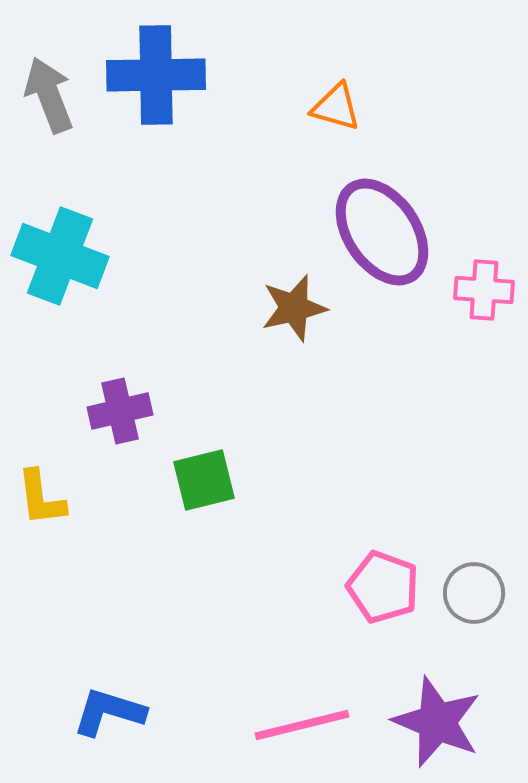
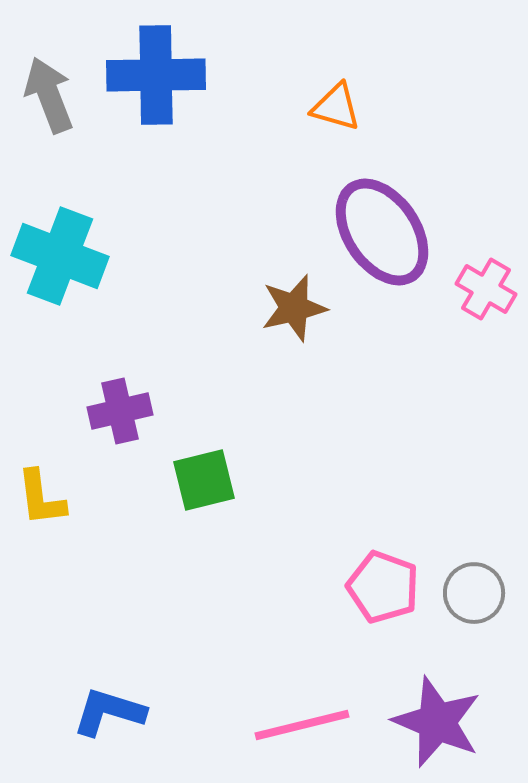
pink cross: moved 2 px right, 1 px up; rotated 26 degrees clockwise
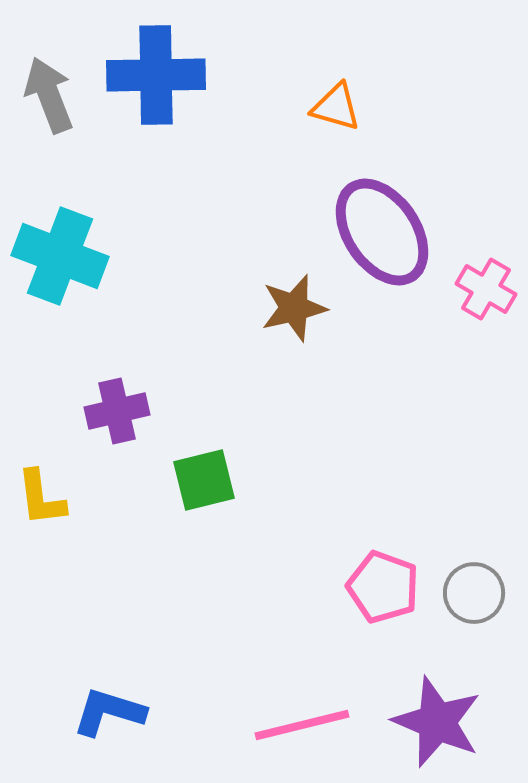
purple cross: moved 3 px left
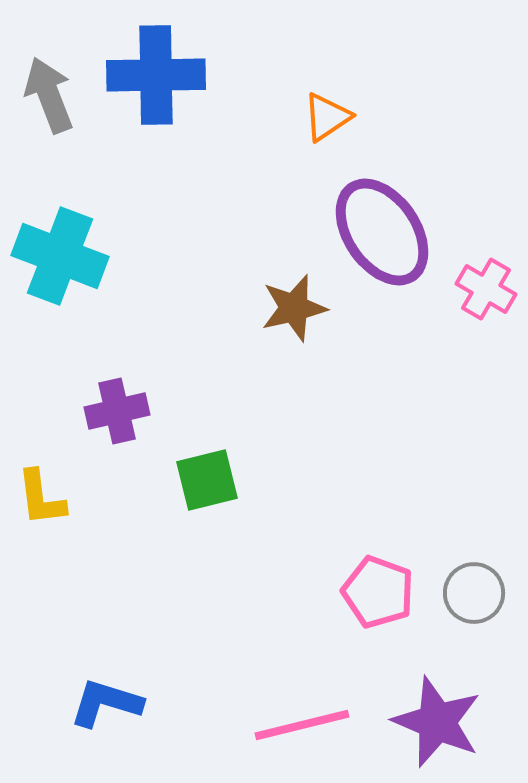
orange triangle: moved 9 px left, 10 px down; rotated 50 degrees counterclockwise
green square: moved 3 px right
pink pentagon: moved 5 px left, 5 px down
blue L-shape: moved 3 px left, 9 px up
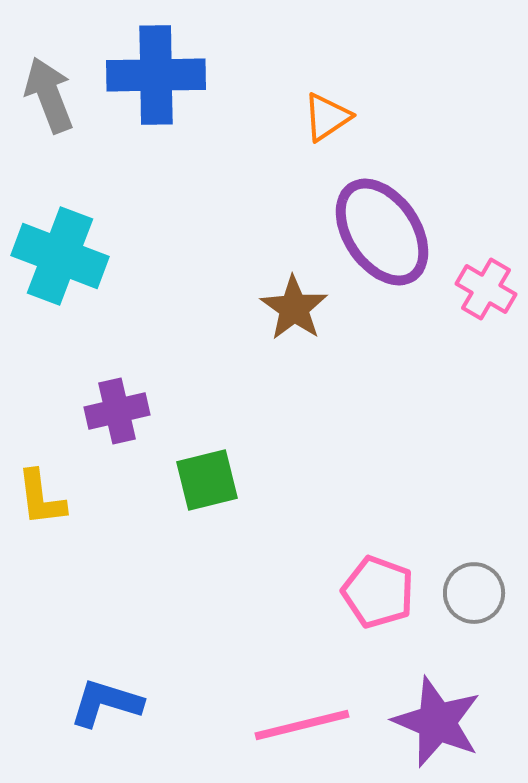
brown star: rotated 24 degrees counterclockwise
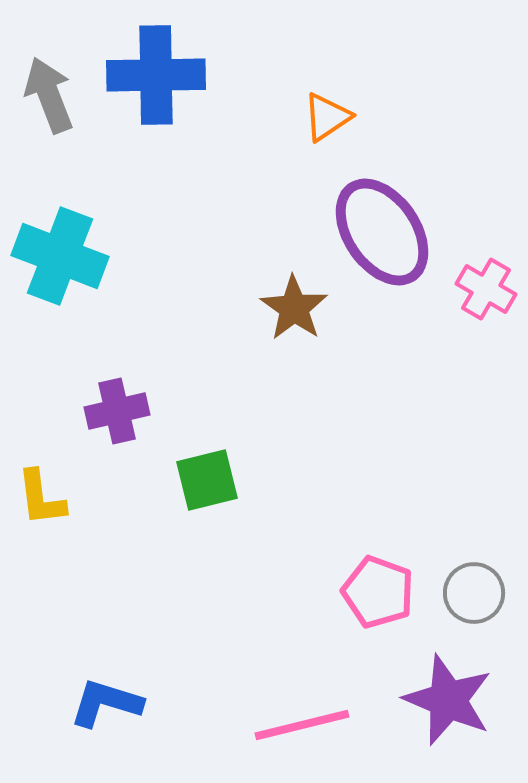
purple star: moved 11 px right, 22 px up
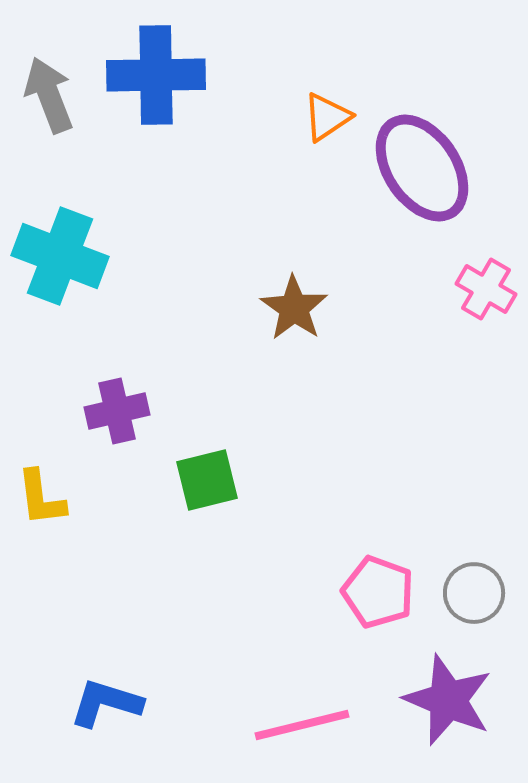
purple ellipse: moved 40 px right, 64 px up
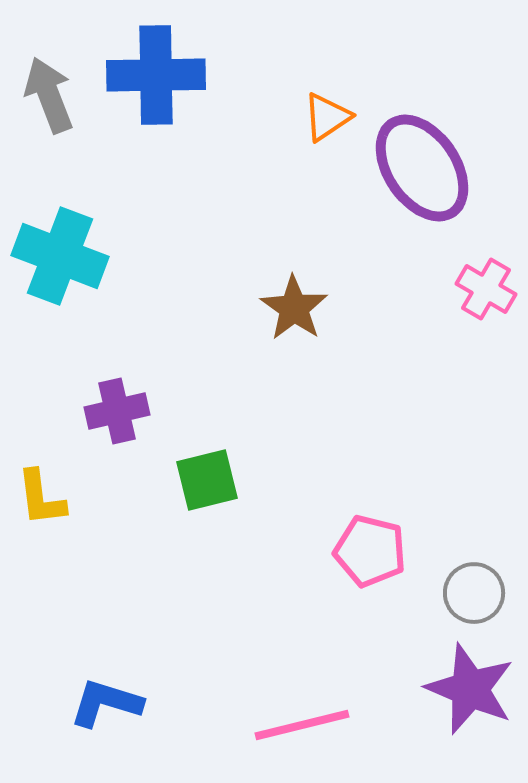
pink pentagon: moved 8 px left, 41 px up; rotated 6 degrees counterclockwise
purple star: moved 22 px right, 11 px up
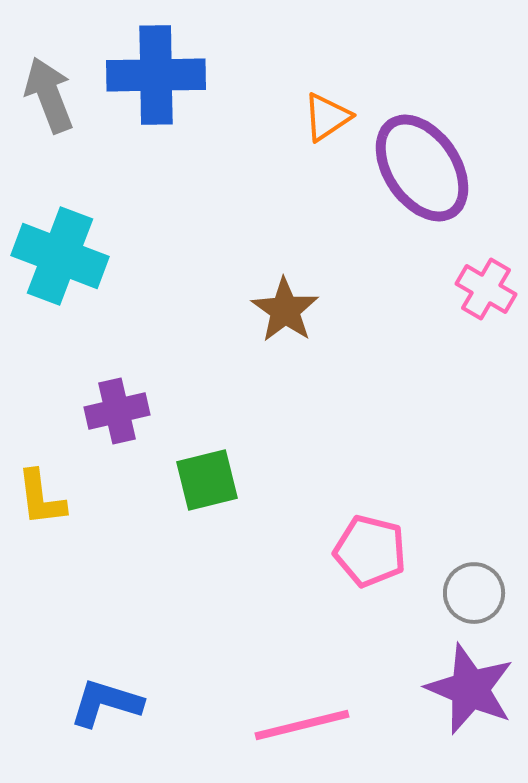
brown star: moved 9 px left, 2 px down
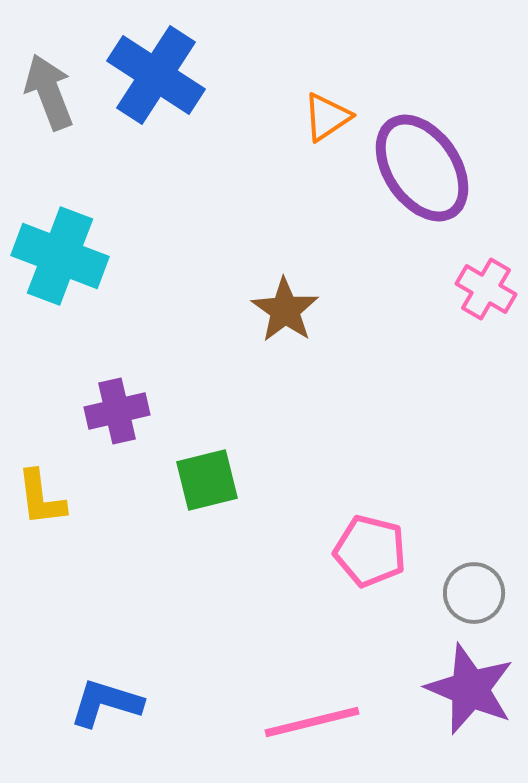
blue cross: rotated 34 degrees clockwise
gray arrow: moved 3 px up
pink line: moved 10 px right, 3 px up
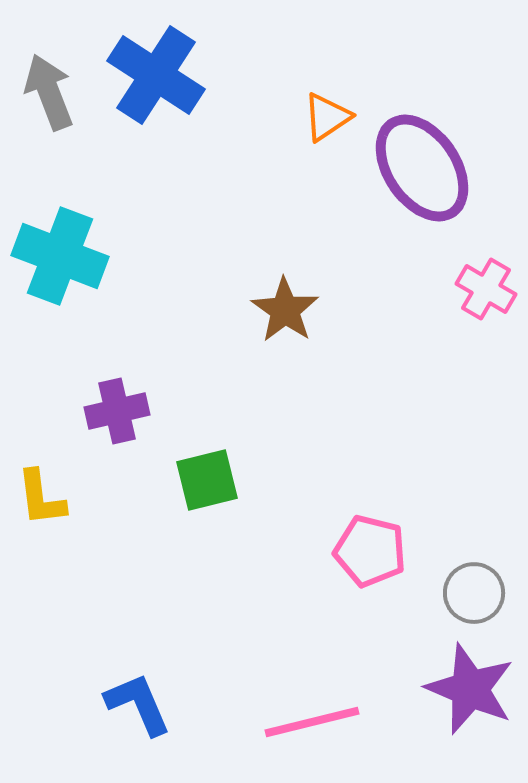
blue L-shape: moved 32 px right, 1 px down; rotated 50 degrees clockwise
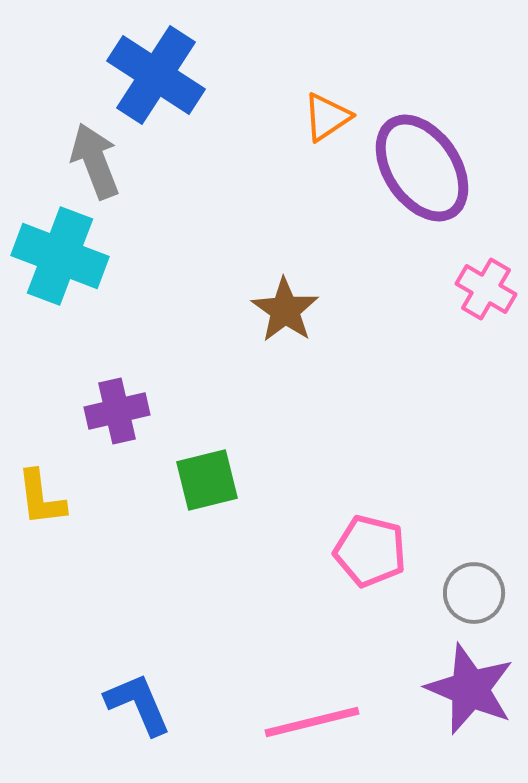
gray arrow: moved 46 px right, 69 px down
